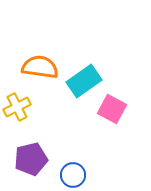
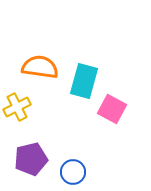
cyan rectangle: rotated 40 degrees counterclockwise
blue circle: moved 3 px up
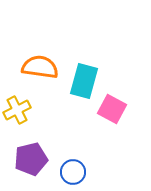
yellow cross: moved 3 px down
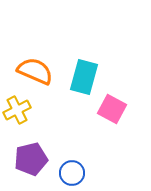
orange semicircle: moved 5 px left, 4 px down; rotated 15 degrees clockwise
cyan rectangle: moved 4 px up
blue circle: moved 1 px left, 1 px down
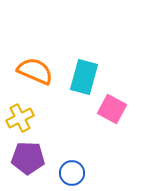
yellow cross: moved 3 px right, 8 px down
purple pentagon: moved 3 px left, 1 px up; rotated 16 degrees clockwise
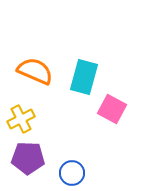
yellow cross: moved 1 px right, 1 px down
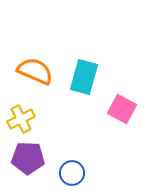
pink square: moved 10 px right
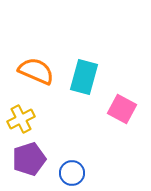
orange semicircle: moved 1 px right
purple pentagon: moved 1 px right, 1 px down; rotated 20 degrees counterclockwise
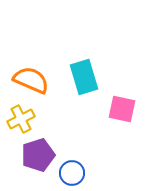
orange semicircle: moved 5 px left, 9 px down
cyan rectangle: rotated 32 degrees counterclockwise
pink square: rotated 16 degrees counterclockwise
purple pentagon: moved 9 px right, 4 px up
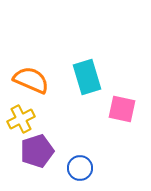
cyan rectangle: moved 3 px right
purple pentagon: moved 1 px left, 4 px up
blue circle: moved 8 px right, 5 px up
